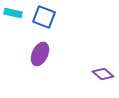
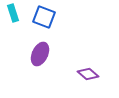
cyan rectangle: rotated 60 degrees clockwise
purple diamond: moved 15 px left
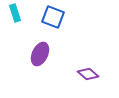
cyan rectangle: moved 2 px right
blue square: moved 9 px right
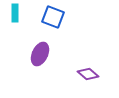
cyan rectangle: rotated 18 degrees clockwise
